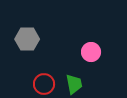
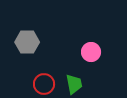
gray hexagon: moved 3 px down
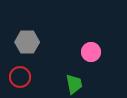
red circle: moved 24 px left, 7 px up
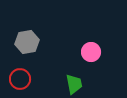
gray hexagon: rotated 10 degrees counterclockwise
red circle: moved 2 px down
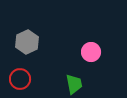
gray hexagon: rotated 15 degrees counterclockwise
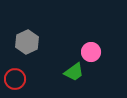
red circle: moved 5 px left
green trapezoid: moved 12 px up; rotated 65 degrees clockwise
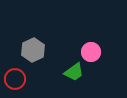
gray hexagon: moved 6 px right, 8 px down
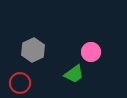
green trapezoid: moved 2 px down
red circle: moved 5 px right, 4 px down
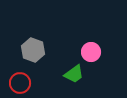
gray hexagon: rotated 15 degrees counterclockwise
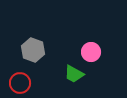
green trapezoid: rotated 65 degrees clockwise
